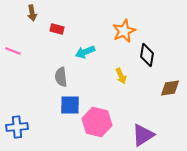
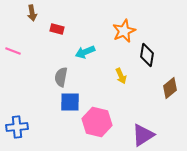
gray semicircle: rotated 18 degrees clockwise
brown diamond: rotated 30 degrees counterclockwise
blue square: moved 3 px up
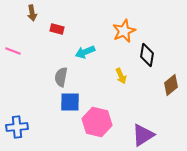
brown diamond: moved 1 px right, 3 px up
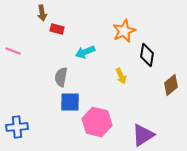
brown arrow: moved 10 px right
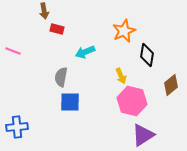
brown arrow: moved 2 px right, 2 px up
pink hexagon: moved 35 px right, 21 px up
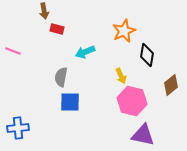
blue cross: moved 1 px right, 1 px down
purple triangle: rotated 45 degrees clockwise
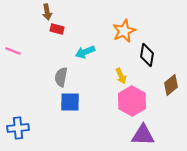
brown arrow: moved 3 px right, 1 px down
pink hexagon: rotated 16 degrees clockwise
purple triangle: rotated 10 degrees counterclockwise
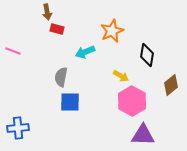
orange star: moved 12 px left
yellow arrow: rotated 35 degrees counterclockwise
